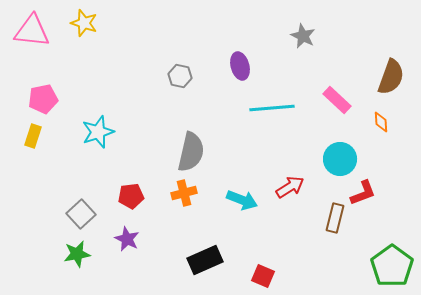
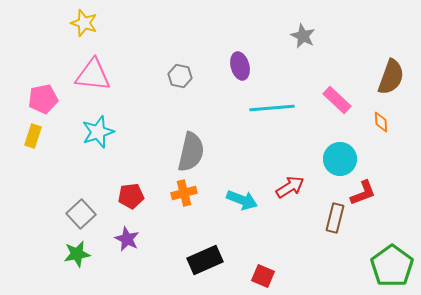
pink triangle: moved 61 px right, 44 px down
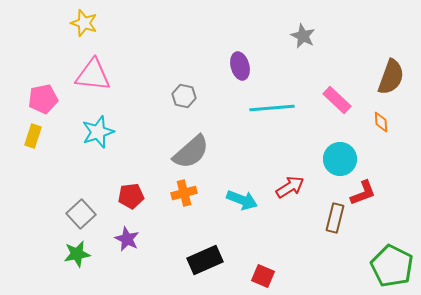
gray hexagon: moved 4 px right, 20 px down
gray semicircle: rotated 36 degrees clockwise
green pentagon: rotated 9 degrees counterclockwise
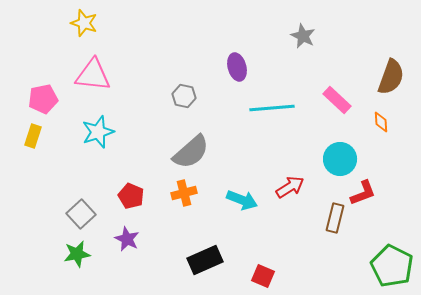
purple ellipse: moved 3 px left, 1 px down
red pentagon: rotated 30 degrees clockwise
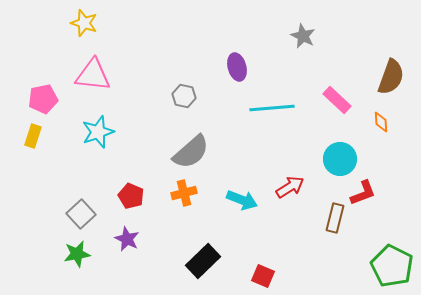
black rectangle: moved 2 px left, 1 px down; rotated 20 degrees counterclockwise
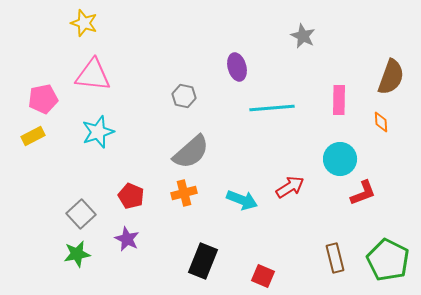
pink rectangle: moved 2 px right; rotated 48 degrees clockwise
yellow rectangle: rotated 45 degrees clockwise
brown rectangle: moved 40 px down; rotated 28 degrees counterclockwise
black rectangle: rotated 24 degrees counterclockwise
green pentagon: moved 4 px left, 6 px up
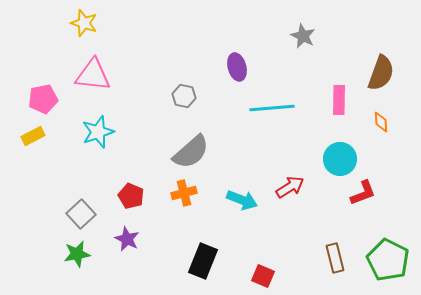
brown semicircle: moved 10 px left, 4 px up
